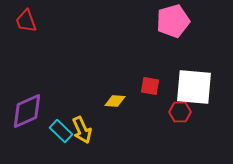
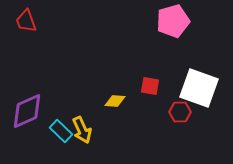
white square: moved 5 px right, 1 px down; rotated 15 degrees clockwise
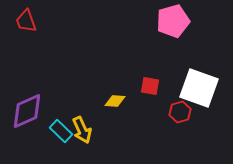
red hexagon: rotated 15 degrees counterclockwise
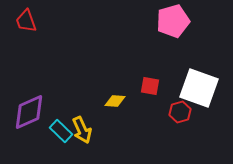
purple diamond: moved 2 px right, 1 px down
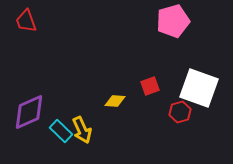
red square: rotated 30 degrees counterclockwise
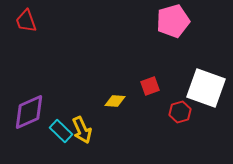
white square: moved 7 px right
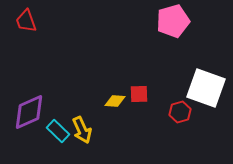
red square: moved 11 px left, 8 px down; rotated 18 degrees clockwise
cyan rectangle: moved 3 px left
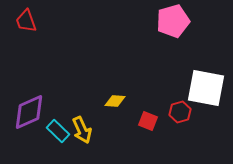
white square: rotated 9 degrees counterclockwise
red square: moved 9 px right, 27 px down; rotated 24 degrees clockwise
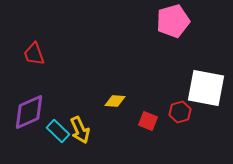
red trapezoid: moved 8 px right, 33 px down
yellow arrow: moved 2 px left
